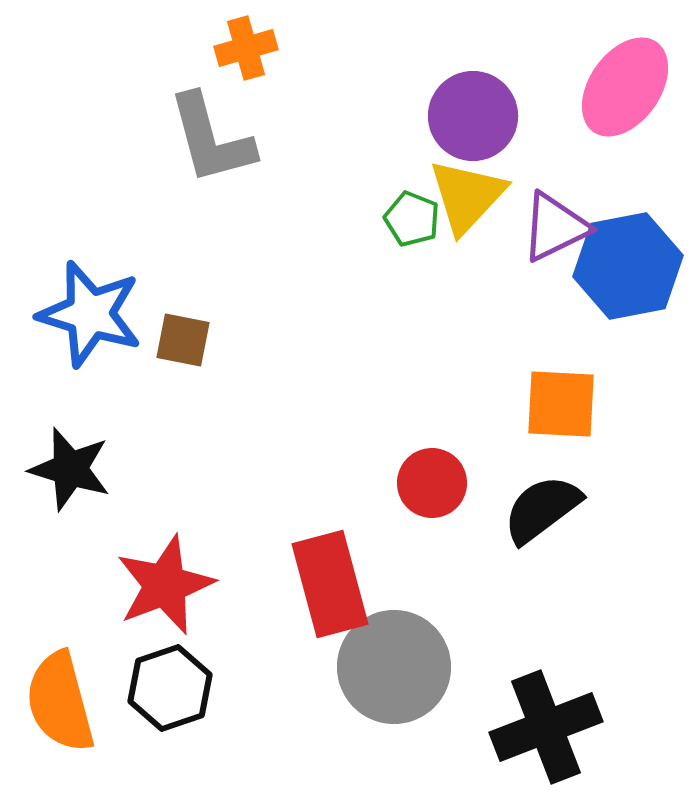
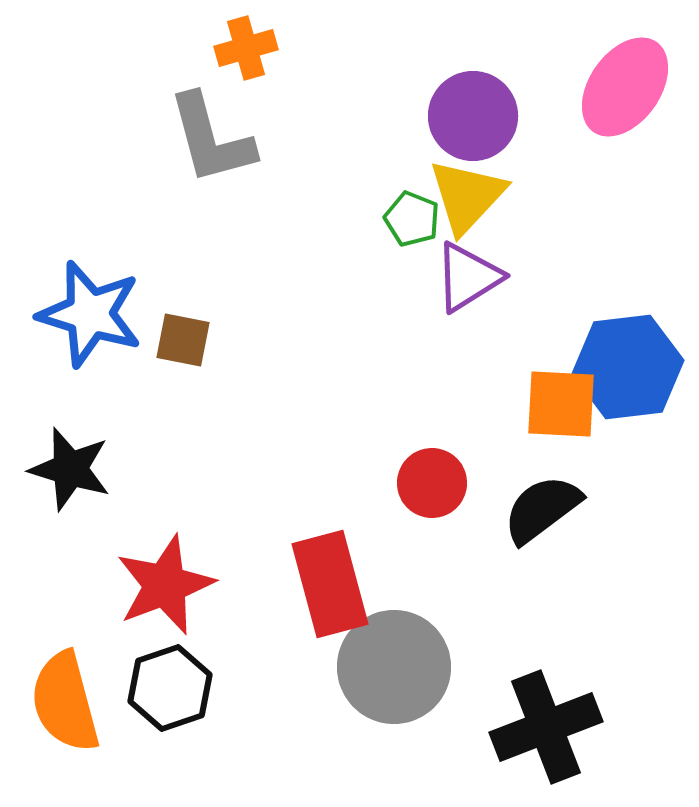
purple triangle: moved 87 px left, 50 px down; rotated 6 degrees counterclockwise
blue hexagon: moved 101 px down; rotated 4 degrees clockwise
orange semicircle: moved 5 px right
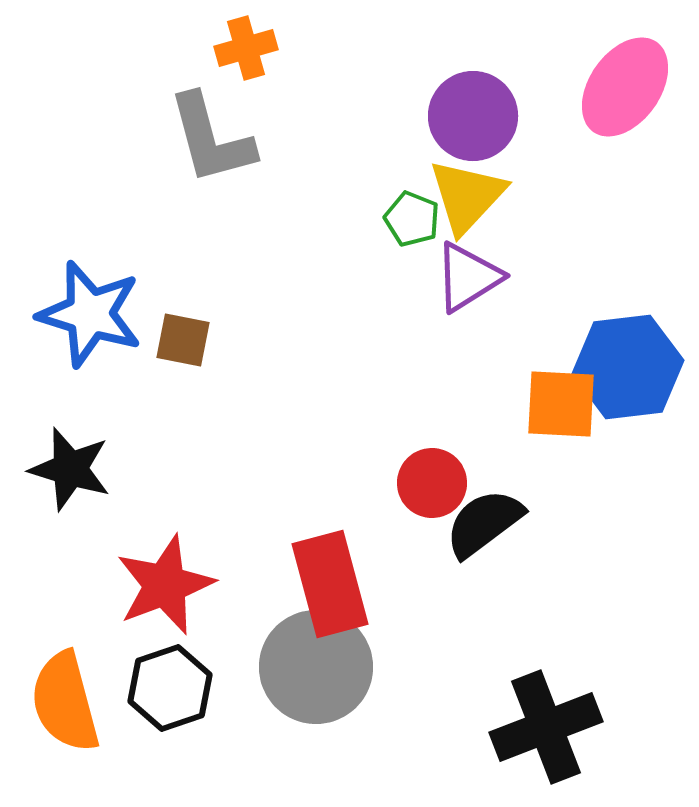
black semicircle: moved 58 px left, 14 px down
gray circle: moved 78 px left
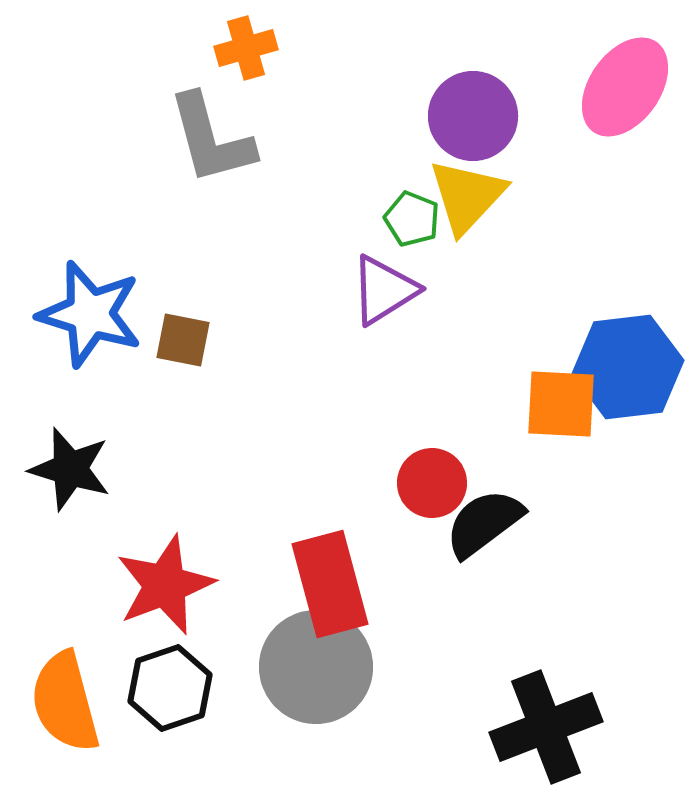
purple triangle: moved 84 px left, 13 px down
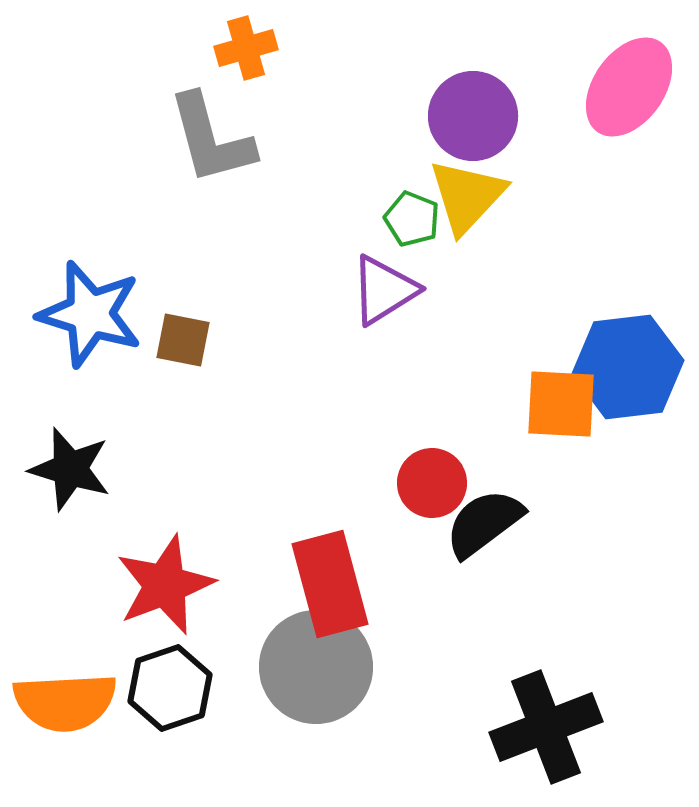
pink ellipse: moved 4 px right
orange semicircle: rotated 78 degrees counterclockwise
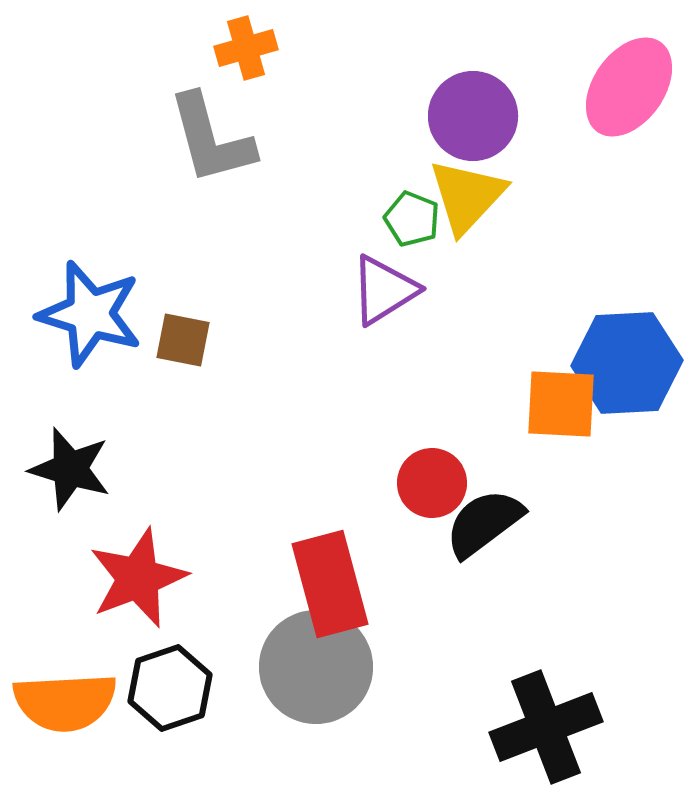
blue hexagon: moved 1 px left, 4 px up; rotated 4 degrees clockwise
red star: moved 27 px left, 7 px up
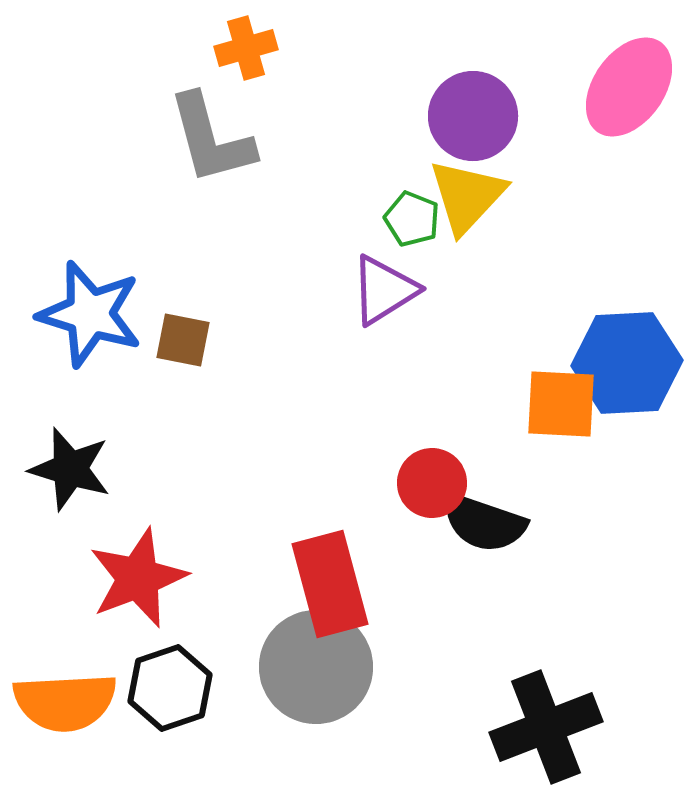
black semicircle: rotated 124 degrees counterclockwise
